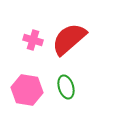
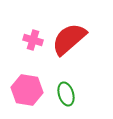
green ellipse: moved 7 px down
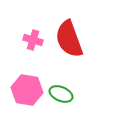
red semicircle: rotated 69 degrees counterclockwise
green ellipse: moved 5 px left; rotated 50 degrees counterclockwise
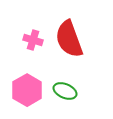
pink hexagon: rotated 20 degrees clockwise
green ellipse: moved 4 px right, 3 px up
